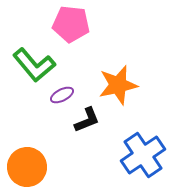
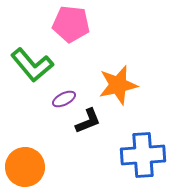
green L-shape: moved 2 px left
purple ellipse: moved 2 px right, 4 px down
black L-shape: moved 1 px right, 1 px down
blue cross: rotated 30 degrees clockwise
orange circle: moved 2 px left
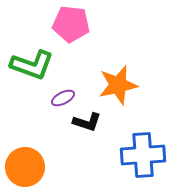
green L-shape: rotated 30 degrees counterclockwise
purple ellipse: moved 1 px left, 1 px up
black L-shape: moved 1 px left, 1 px down; rotated 40 degrees clockwise
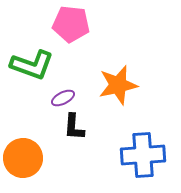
black L-shape: moved 13 px left, 5 px down; rotated 76 degrees clockwise
orange circle: moved 2 px left, 9 px up
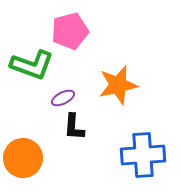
pink pentagon: moved 1 px left, 7 px down; rotated 21 degrees counterclockwise
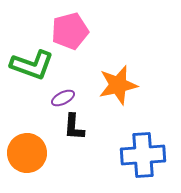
orange circle: moved 4 px right, 5 px up
